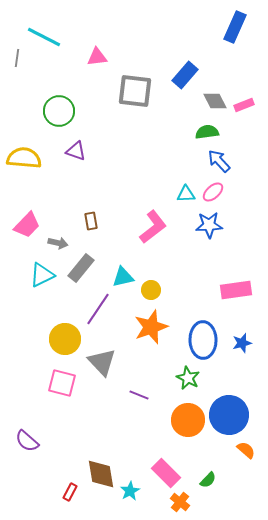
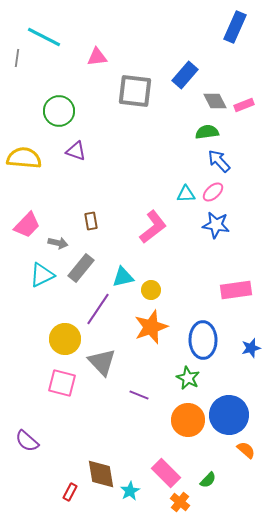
blue star at (209, 225): moved 7 px right; rotated 12 degrees clockwise
blue star at (242, 343): moved 9 px right, 5 px down
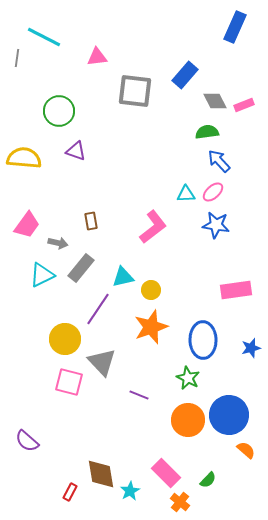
pink trapezoid at (27, 225): rotated 8 degrees counterclockwise
pink square at (62, 383): moved 7 px right, 1 px up
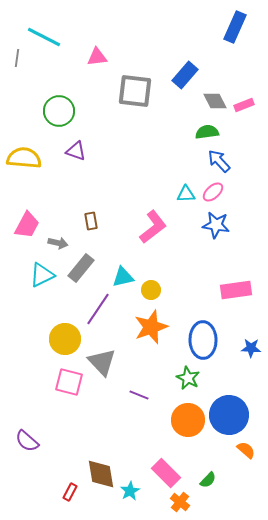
pink trapezoid at (27, 225): rotated 8 degrees counterclockwise
blue star at (251, 348): rotated 18 degrees clockwise
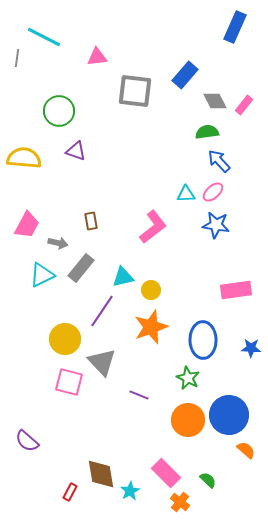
pink rectangle at (244, 105): rotated 30 degrees counterclockwise
purple line at (98, 309): moved 4 px right, 2 px down
green semicircle at (208, 480): rotated 90 degrees counterclockwise
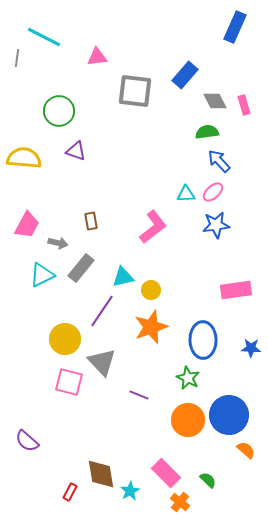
pink rectangle at (244, 105): rotated 54 degrees counterclockwise
blue star at (216, 225): rotated 16 degrees counterclockwise
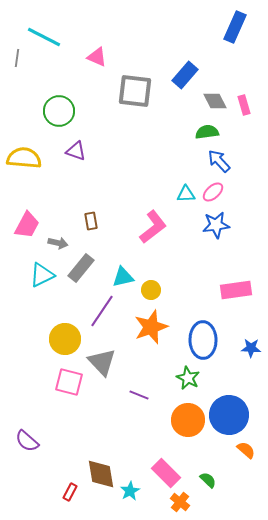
pink triangle at (97, 57): rotated 30 degrees clockwise
